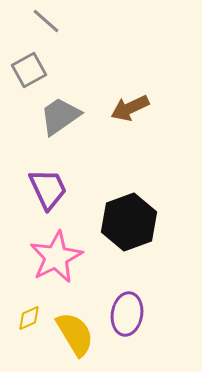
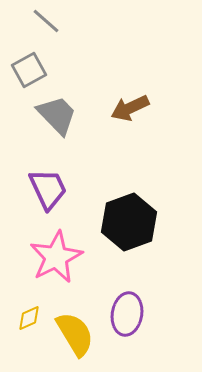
gray trapezoid: moved 3 px left, 1 px up; rotated 81 degrees clockwise
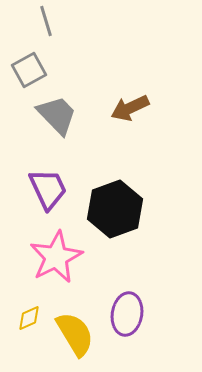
gray line: rotated 32 degrees clockwise
black hexagon: moved 14 px left, 13 px up
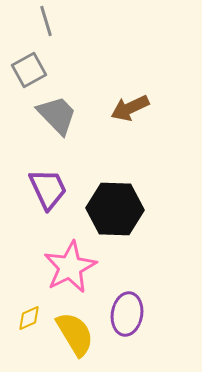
black hexagon: rotated 22 degrees clockwise
pink star: moved 14 px right, 10 px down
